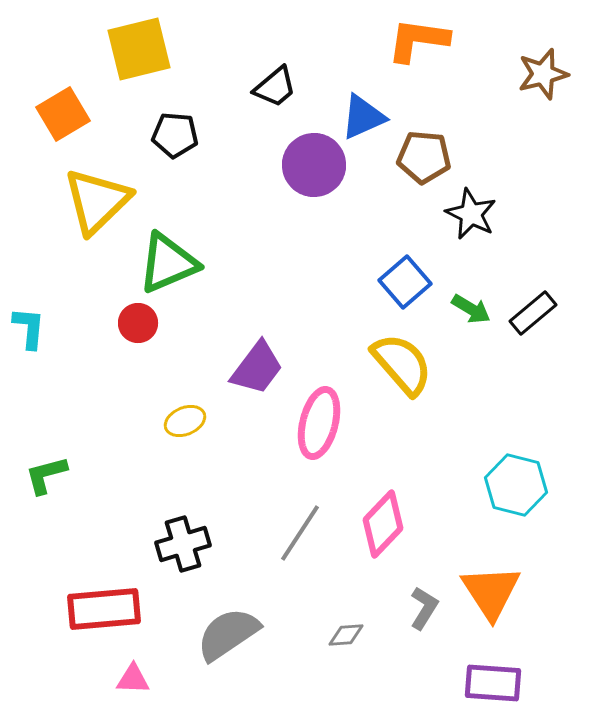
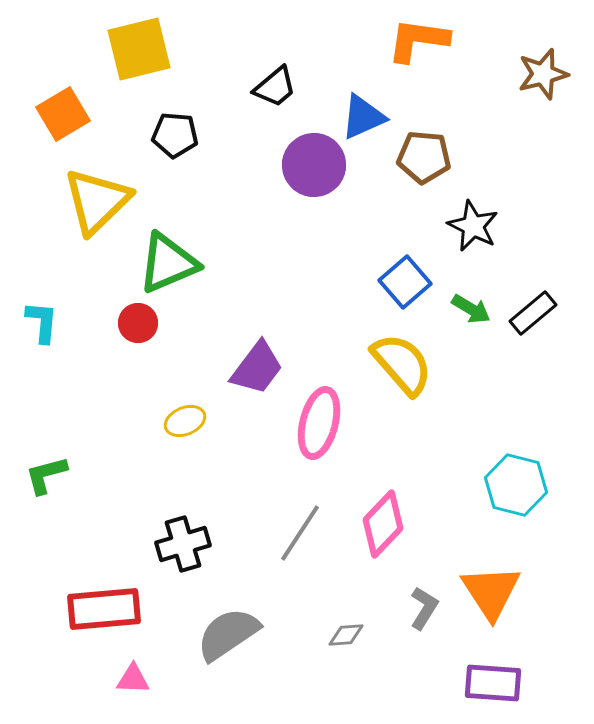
black star: moved 2 px right, 12 px down
cyan L-shape: moved 13 px right, 6 px up
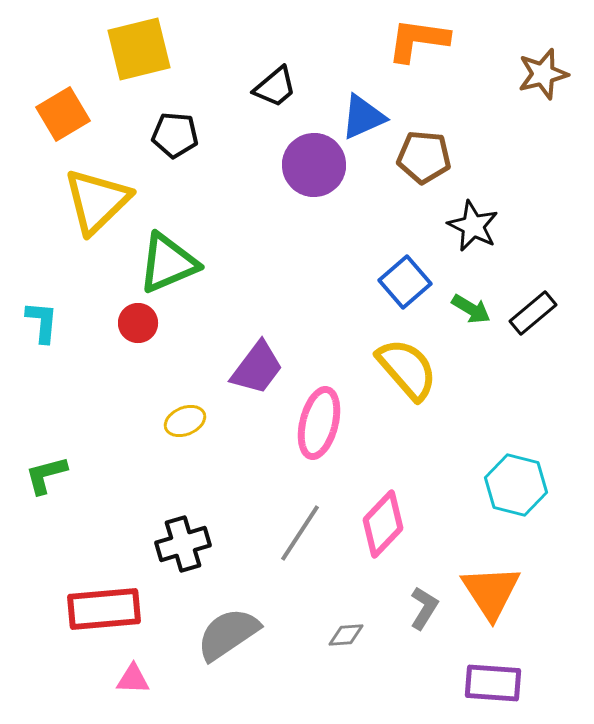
yellow semicircle: moved 5 px right, 5 px down
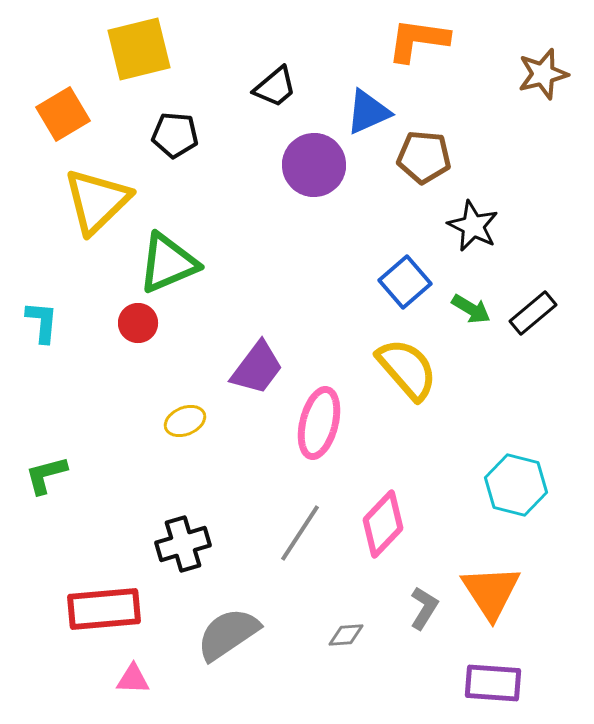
blue triangle: moved 5 px right, 5 px up
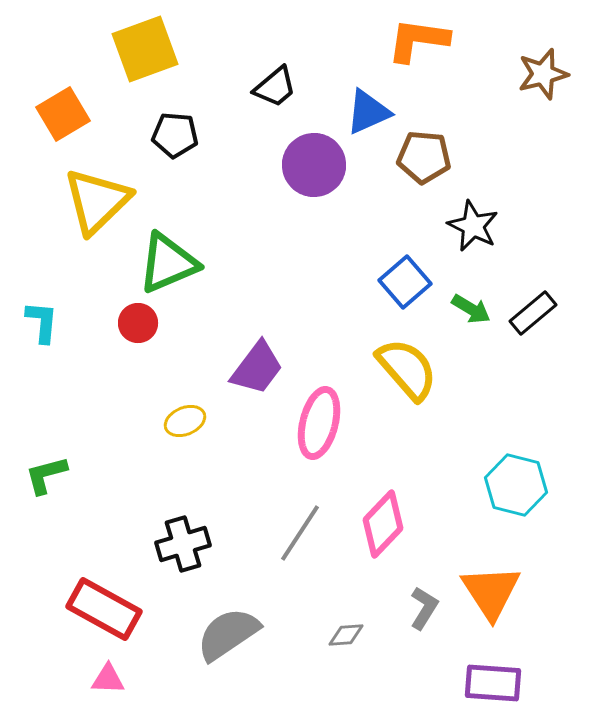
yellow square: moved 6 px right; rotated 6 degrees counterclockwise
red rectangle: rotated 34 degrees clockwise
pink triangle: moved 25 px left
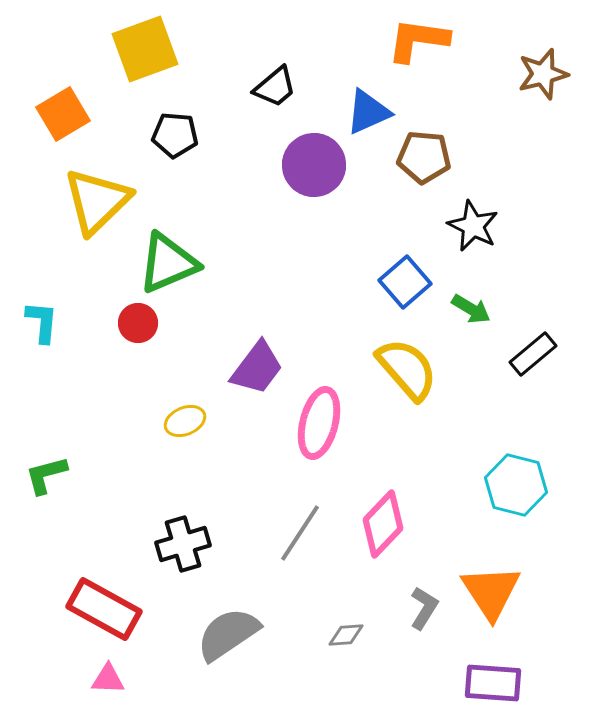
black rectangle: moved 41 px down
